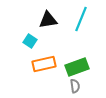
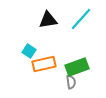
cyan line: rotated 20 degrees clockwise
cyan square: moved 1 px left, 10 px down
gray semicircle: moved 4 px left, 4 px up
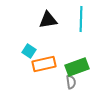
cyan line: rotated 40 degrees counterclockwise
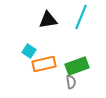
cyan line: moved 2 px up; rotated 20 degrees clockwise
green rectangle: moved 1 px up
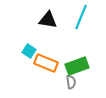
black triangle: rotated 18 degrees clockwise
orange rectangle: moved 2 px right, 1 px up; rotated 35 degrees clockwise
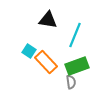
cyan line: moved 6 px left, 18 px down
orange rectangle: moved 1 px up; rotated 25 degrees clockwise
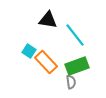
cyan line: rotated 60 degrees counterclockwise
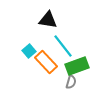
cyan line: moved 12 px left, 11 px down
cyan square: rotated 16 degrees clockwise
gray semicircle: rotated 24 degrees clockwise
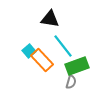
black triangle: moved 2 px right, 1 px up
orange rectangle: moved 4 px left, 2 px up
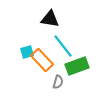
cyan square: moved 2 px left, 1 px down; rotated 24 degrees clockwise
gray semicircle: moved 13 px left
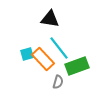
cyan line: moved 4 px left, 2 px down
cyan square: moved 2 px down
orange rectangle: moved 1 px right, 1 px up
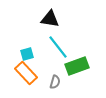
cyan line: moved 1 px left, 1 px up
orange rectangle: moved 17 px left, 14 px down
gray semicircle: moved 3 px left
